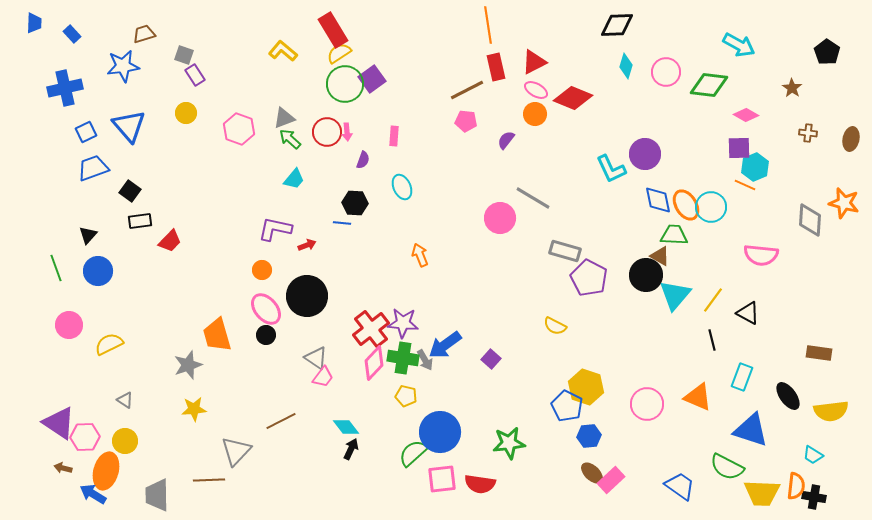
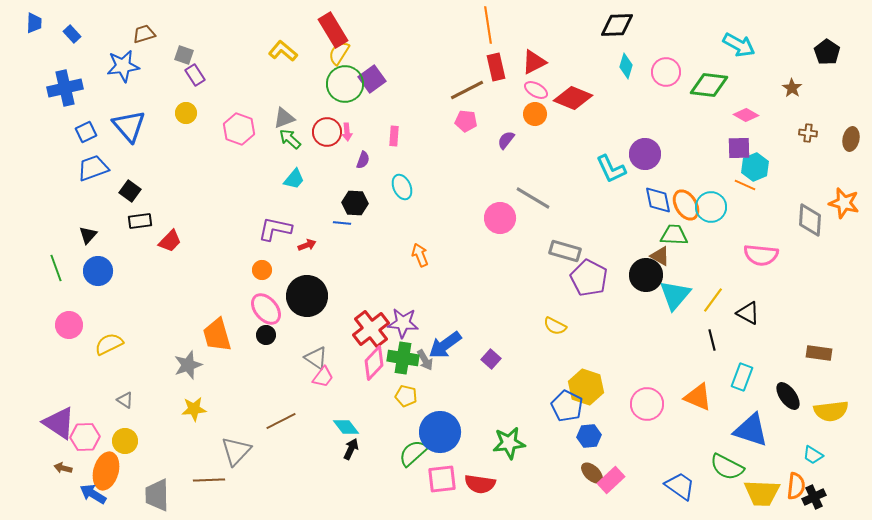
yellow semicircle at (339, 53): rotated 25 degrees counterclockwise
black cross at (814, 497): rotated 35 degrees counterclockwise
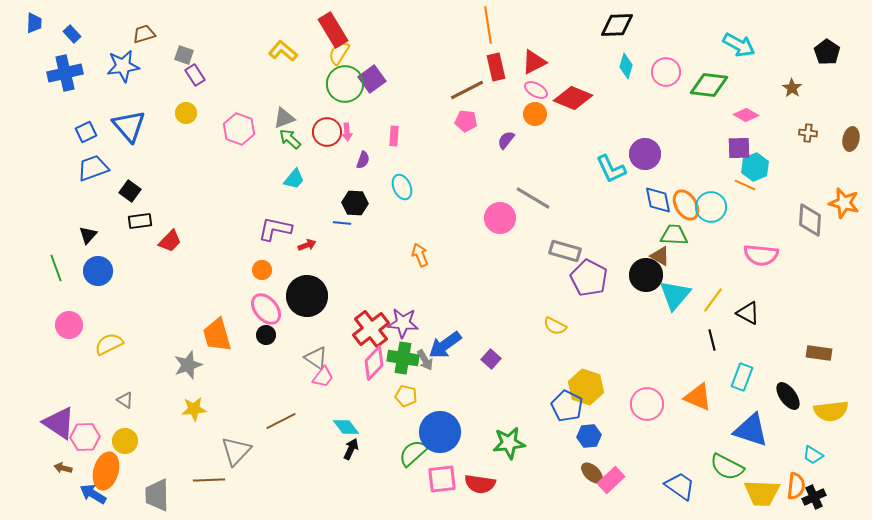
blue cross at (65, 88): moved 15 px up
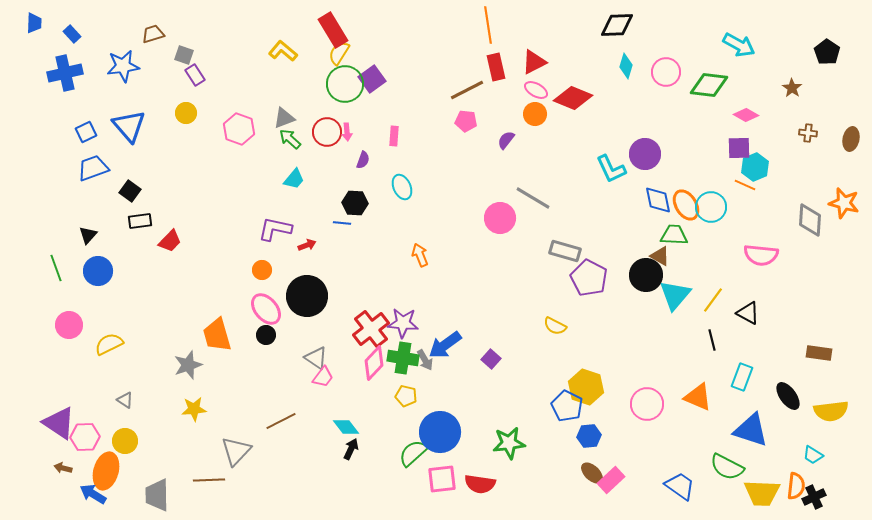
brown trapezoid at (144, 34): moved 9 px right
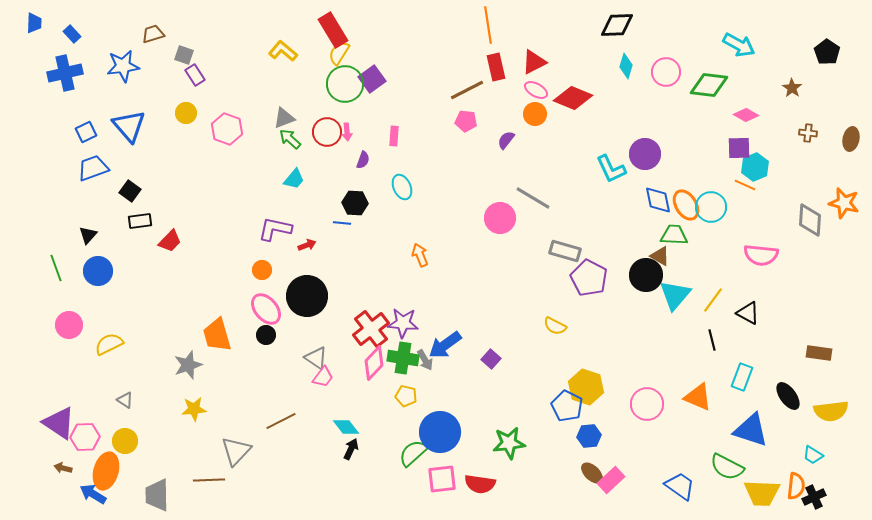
pink hexagon at (239, 129): moved 12 px left
